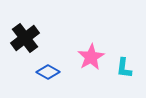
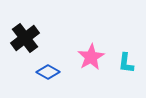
cyan L-shape: moved 2 px right, 5 px up
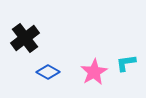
pink star: moved 3 px right, 15 px down
cyan L-shape: rotated 75 degrees clockwise
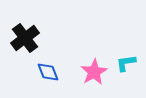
blue diamond: rotated 40 degrees clockwise
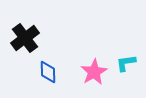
blue diamond: rotated 20 degrees clockwise
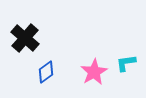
black cross: rotated 12 degrees counterclockwise
blue diamond: moved 2 px left; rotated 55 degrees clockwise
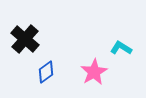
black cross: moved 1 px down
cyan L-shape: moved 5 px left, 15 px up; rotated 40 degrees clockwise
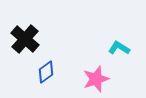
cyan L-shape: moved 2 px left
pink star: moved 2 px right, 7 px down; rotated 12 degrees clockwise
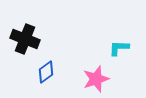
black cross: rotated 20 degrees counterclockwise
cyan L-shape: rotated 30 degrees counterclockwise
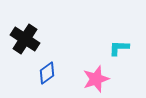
black cross: rotated 12 degrees clockwise
blue diamond: moved 1 px right, 1 px down
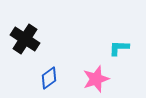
blue diamond: moved 2 px right, 5 px down
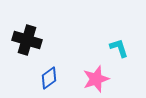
black cross: moved 2 px right, 1 px down; rotated 16 degrees counterclockwise
cyan L-shape: rotated 70 degrees clockwise
